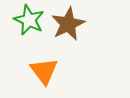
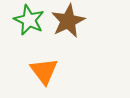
brown star: moved 3 px up
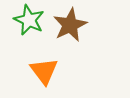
brown star: moved 2 px right, 4 px down
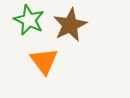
orange triangle: moved 10 px up
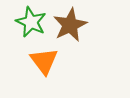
green star: moved 2 px right, 2 px down
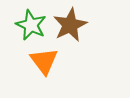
green star: moved 3 px down
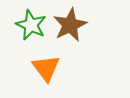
orange triangle: moved 2 px right, 7 px down
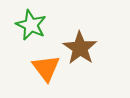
brown star: moved 10 px right, 23 px down; rotated 12 degrees counterclockwise
